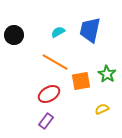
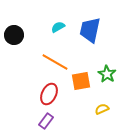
cyan semicircle: moved 5 px up
red ellipse: rotated 35 degrees counterclockwise
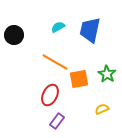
orange square: moved 2 px left, 2 px up
red ellipse: moved 1 px right, 1 px down
purple rectangle: moved 11 px right
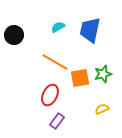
green star: moved 4 px left; rotated 24 degrees clockwise
orange square: moved 1 px right, 1 px up
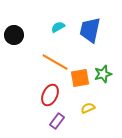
yellow semicircle: moved 14 px left, 1 px up
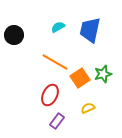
orange square: rotated 24 degrees counterclockwise
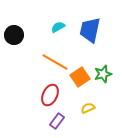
orange square: moved 1 px up
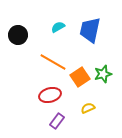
black circle: moved 4 px right
orange line: moved 2 px left
red ellipse: rotated 50 degrees clockwise
